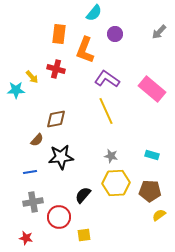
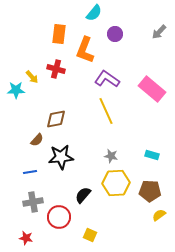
yellow square: moved 6 px right; rotated 32 degrees clockwise
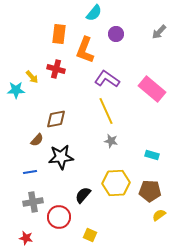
purple circle: moved 1 px right
gray star: moved 15 px up
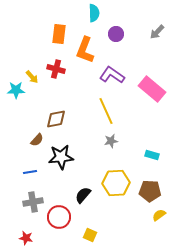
cyan semicircle: rotated 42 degrees counterclockwise
gray arrow: moved 2 px left
purple L-shape: moved 5 px right, 4 px up
gray star: rotated 24 degrees counterclockwise
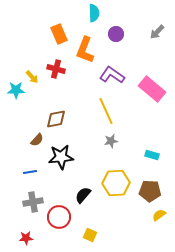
orange rectangle: rotated 30 degrees counterclockwise
red star: rotated 16 degrees counterclockwise
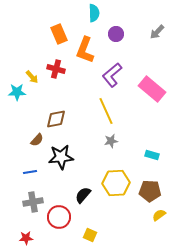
purple L-shape: rotated 75 degrees counterclockwise
cyan star: moved 1 px right, 2 px down
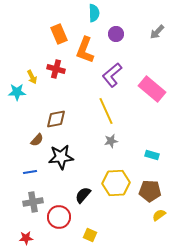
yellow arrow: rotated 16 degrees clockwise
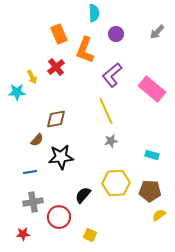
red cross: moved 2 px up; rotated 36 degrees clockwise
red star: moved 3 px left, 4 px up
